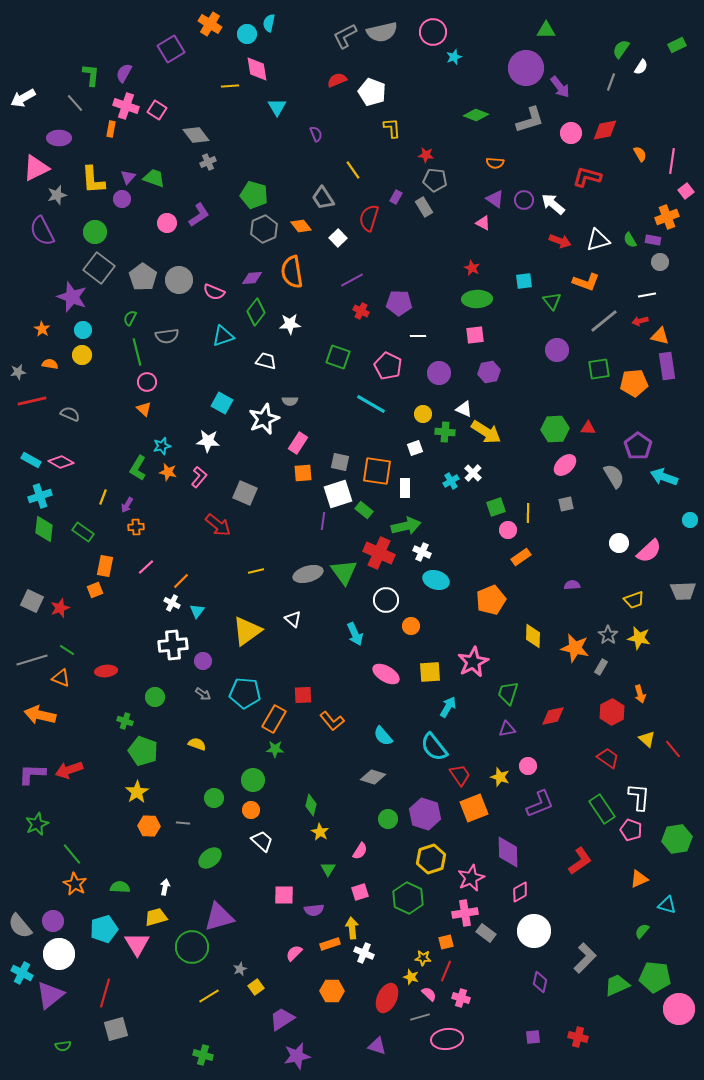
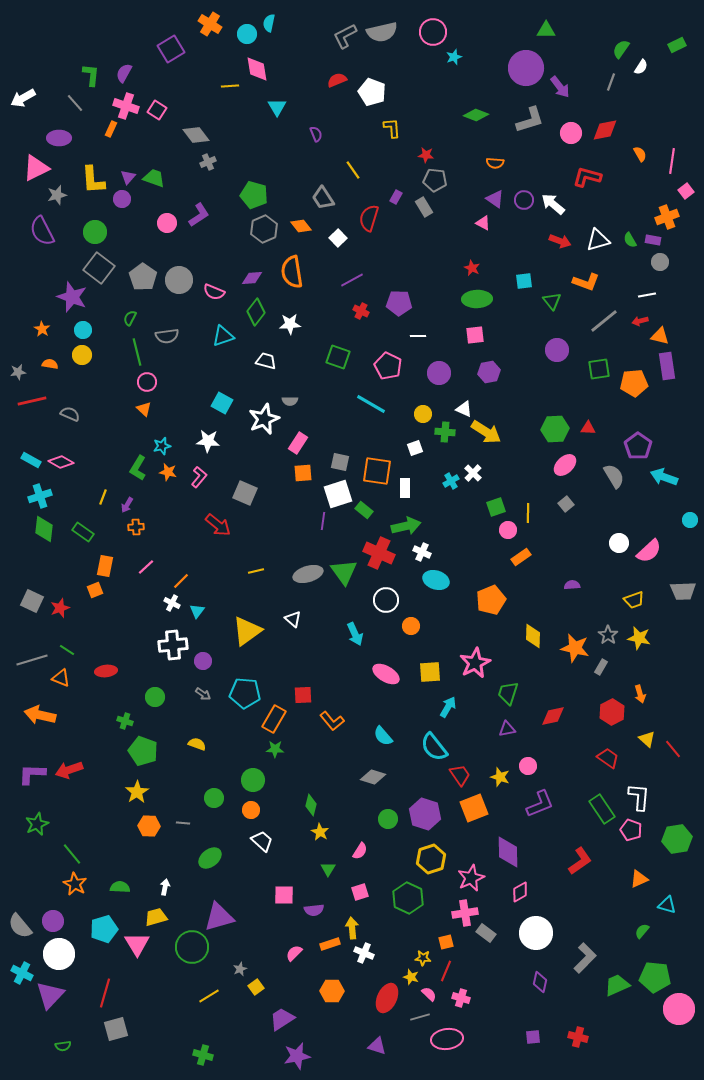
orange rectangle at (111, 129): rotated 14 degrees clockwise
gray square at (566, 504): rotated 28 degrees counterclockwise
pink star at (473, 662): moved 2 px right, 1 px down
white circle at (534, 931): moved 2 px right, 2 px down
purple triangle at (50, 995): rotated 8 degrees counterclockwise
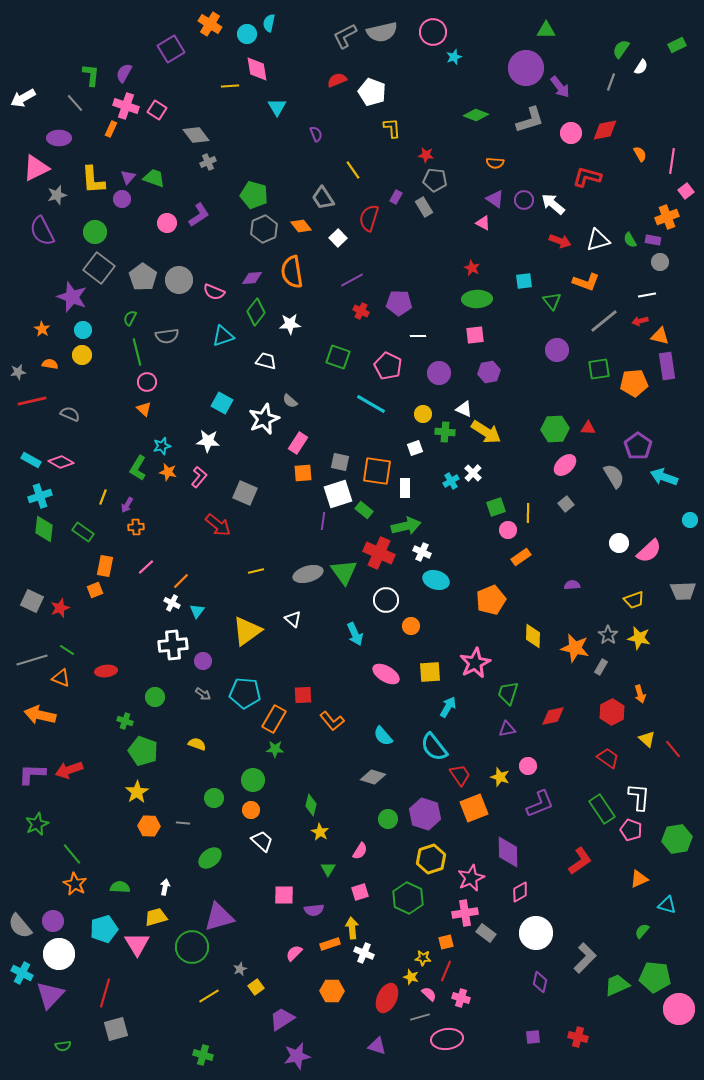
gray semicircle at (290, 401): rotated 42 degrees clockwise
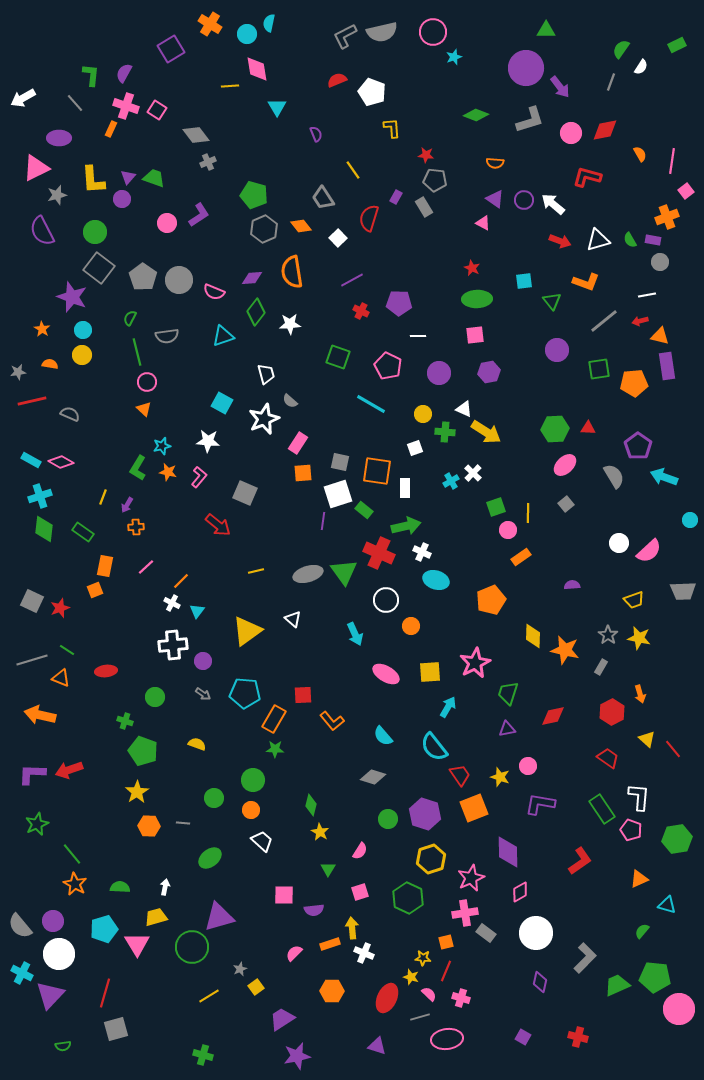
white trapezoid at (266, 361): moved 13 px down; rotated 60 degrees clockwise
orange star at (575, 648): moved 10 px left, 2 px down
purple L-shape at (540, 804): rotated 148 degrees counterclockwise
purple square at (533, 1037): moved 10 px left; rotated 35 degrees clockwise
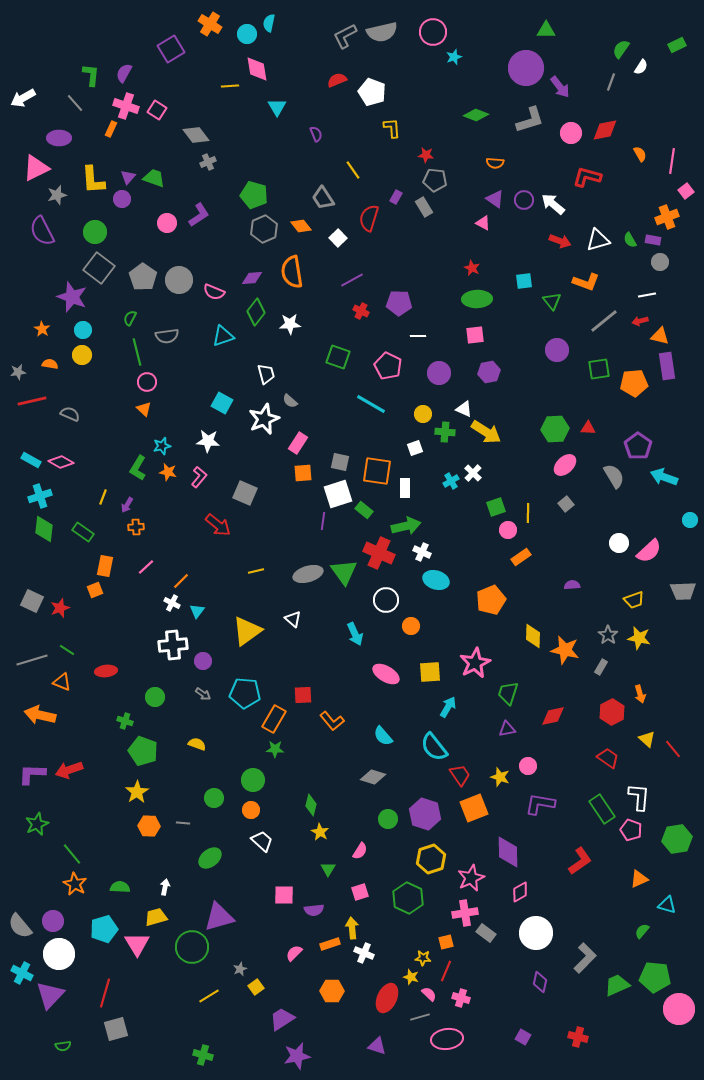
orange triangle at (61, 678): moved 1 px right, 4 px down
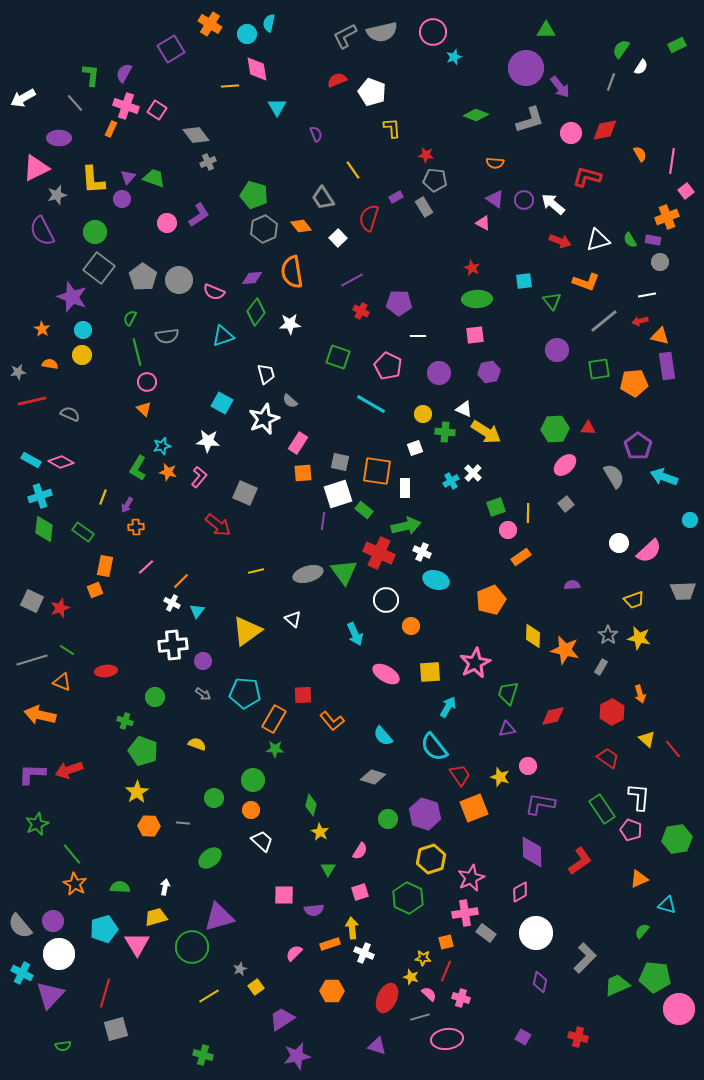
purple rectangle at (396, 197): rotated 32 degrees clockwise
purple diamond at (508, 852): moved 24 px right
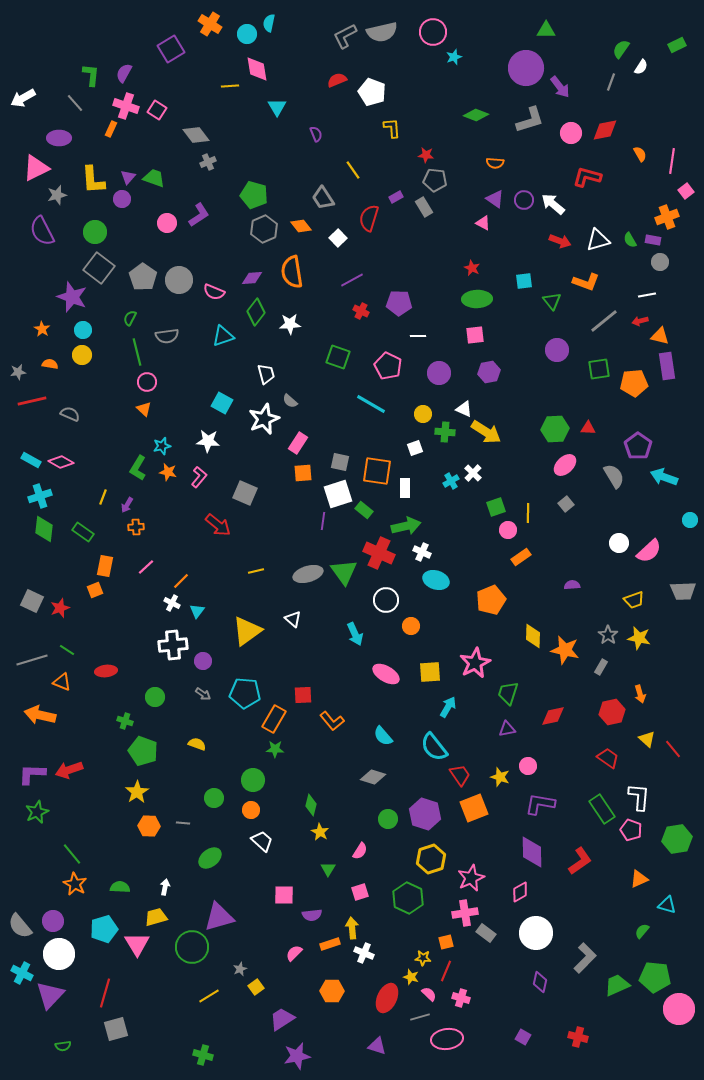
red hexagon at (612, 712): rotated 15 degrees clockwise
green star at (37, 824): moved 12 px up
purple semicircle at (314, 910): moved 2 px left, 5 px down
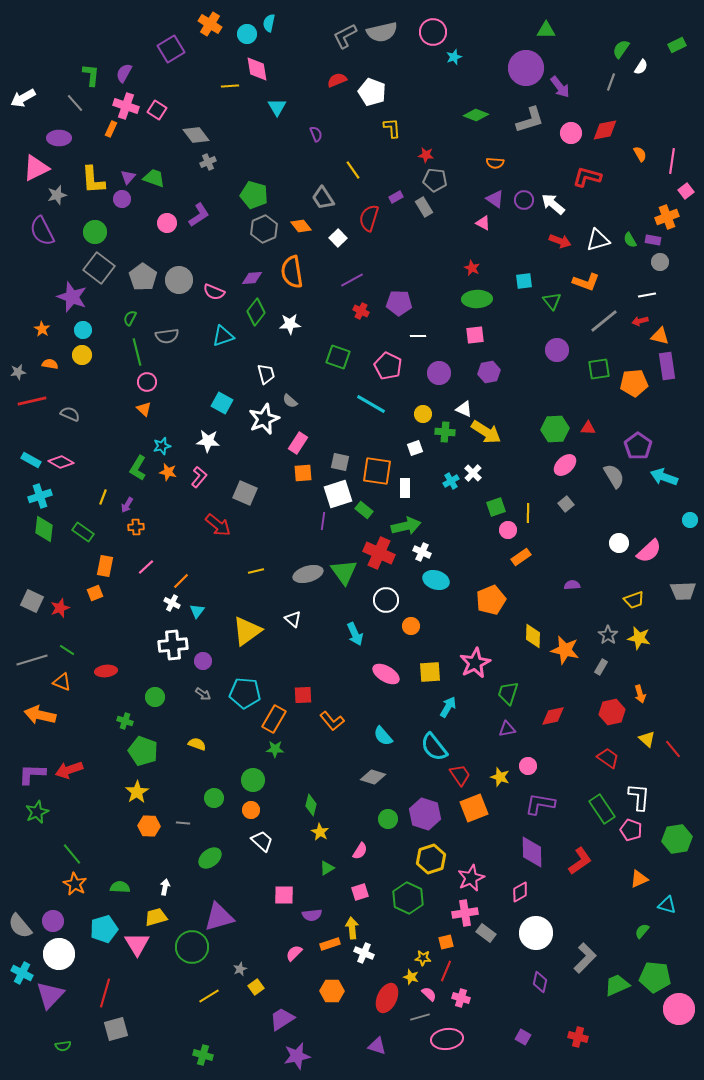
orange square at (95, 590): moved 3 px down
green triangle at (328, 869): moved 1 px left, 1 px up; rotated 28 degrees clockwise
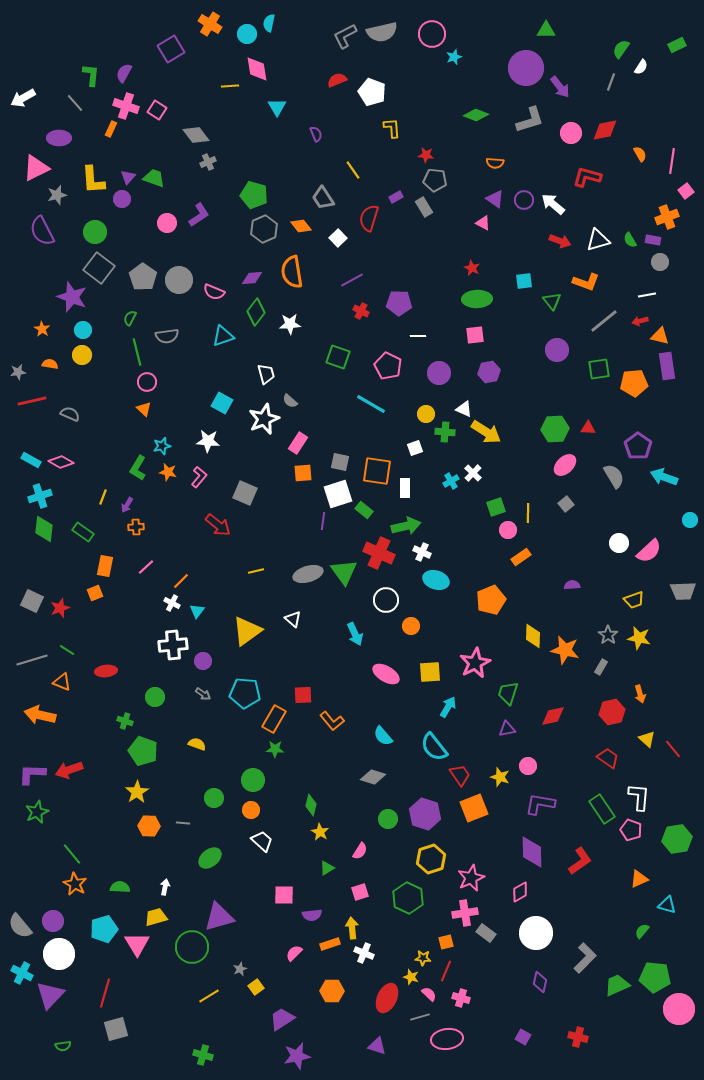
pink circle at (433, 32): moved 1 px left, 2 px down
yellow circle at (423, 414): moved 3 px right
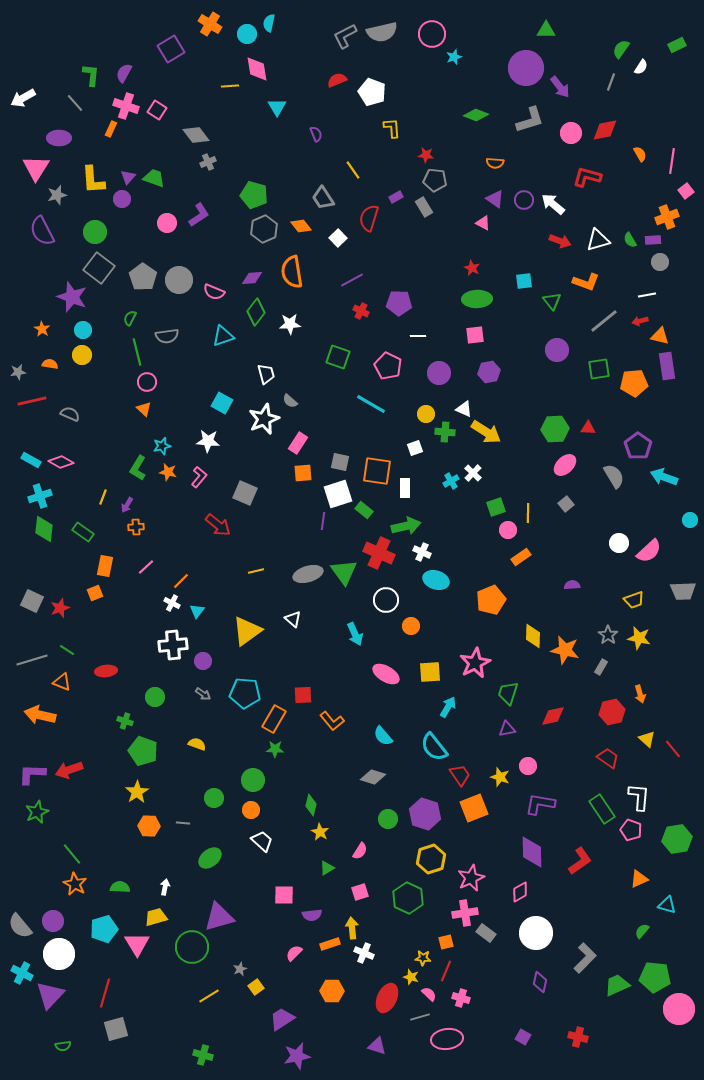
pink triangle at (36, 168): rotated 32 degrees counterclockwise
purple rectangle at (653, 240): rotated 14 degrees counterclockwise
